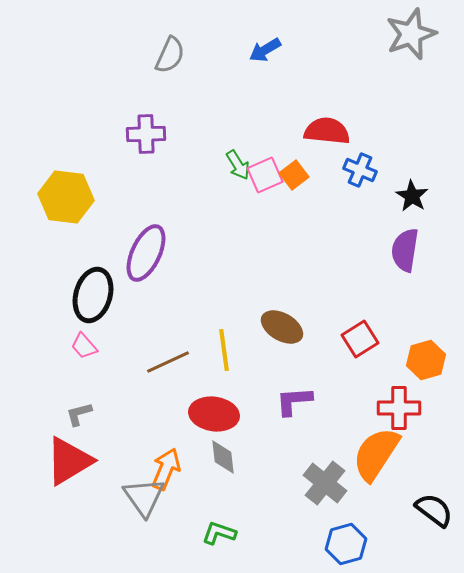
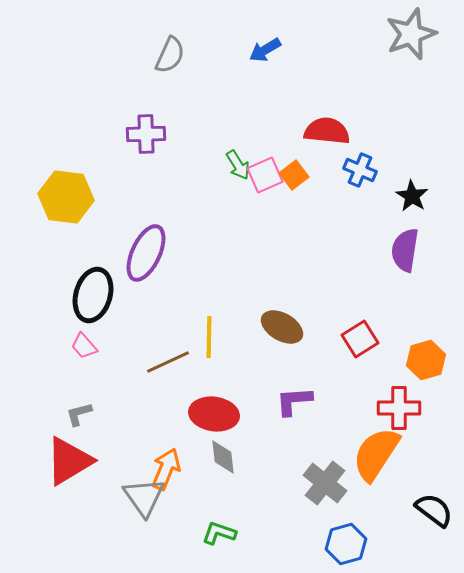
yellow line: moved 15 px left, 13 px up; rotated 9 degrees clockwise
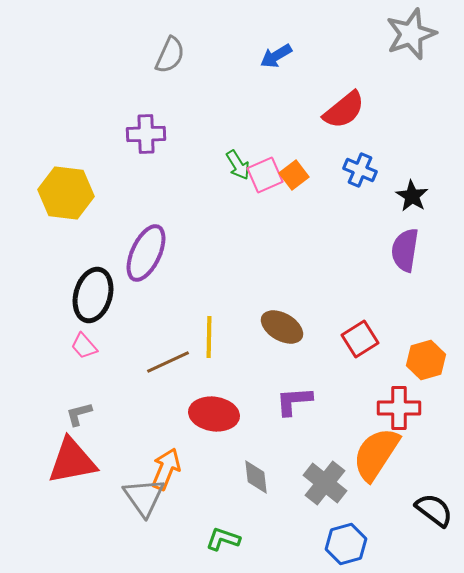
blue arrow: moved 11 px right, 6 px down
red semicircle: moved 17 px right, 21 px up; rotated 135 degrees clockwise
yellow hexagon: moved 4 px up
gray diamond: moved 33 px right, 20 px down
red triangle: moved 3 px right; rotated 20 degrees clockwise
green L-shape: moved 4 px right, 6 px down
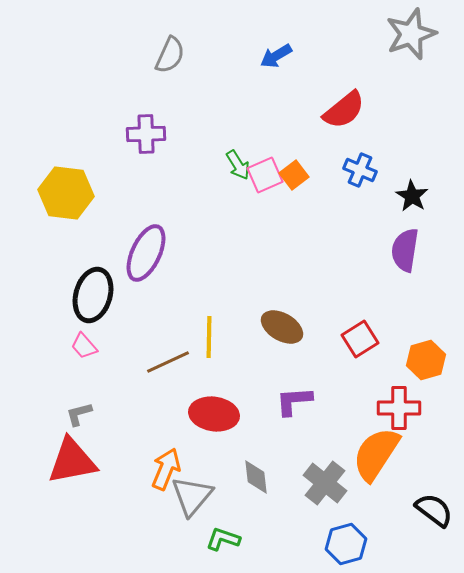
gray triangle: moved 48 px right, 1 px up; rotated 15 degrees clockwise
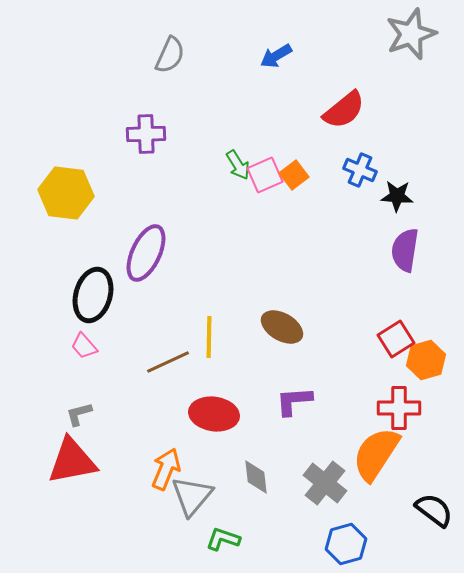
black star: moved 15 px left; rotated 28 degrees counterclockwise
red square: moved 36 px right
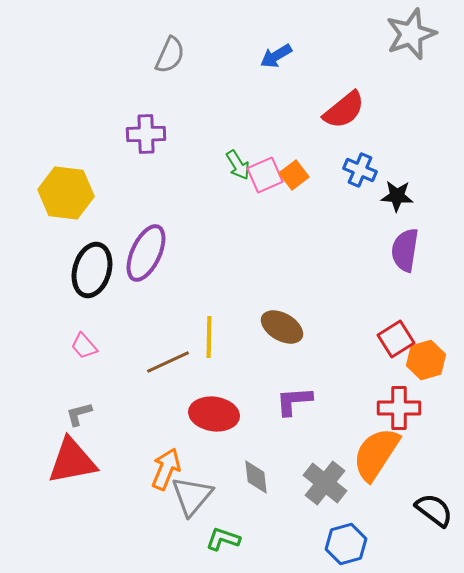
black ellipse: moved 1 px left, 25 px up
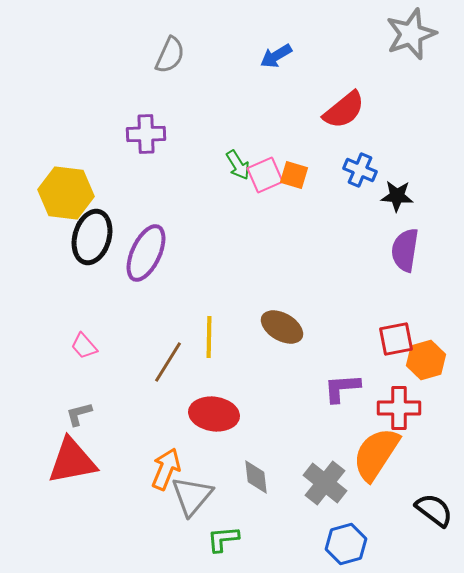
orange square: rotated 36 degrees counterclockwise
black ellipse: moved 33 px up
red square: rotated 21 degrees clockwise
brown line: rotated 33 degrees counterclockwise
purple L-shape: moved 48 px right, 13 px up
green L-shape: rotated 24 degrees counterclockwise
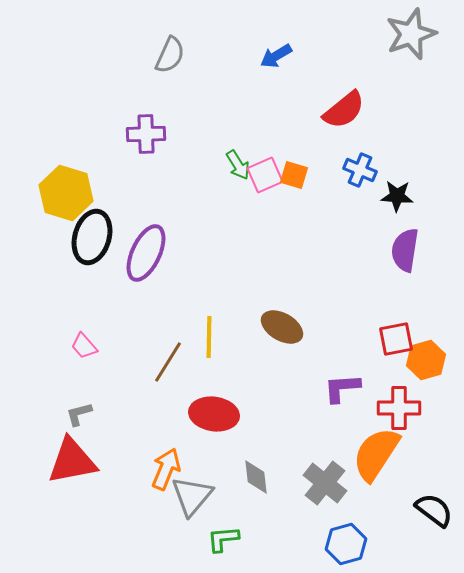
yellow hexagon: rotated 10 degrees clockwise
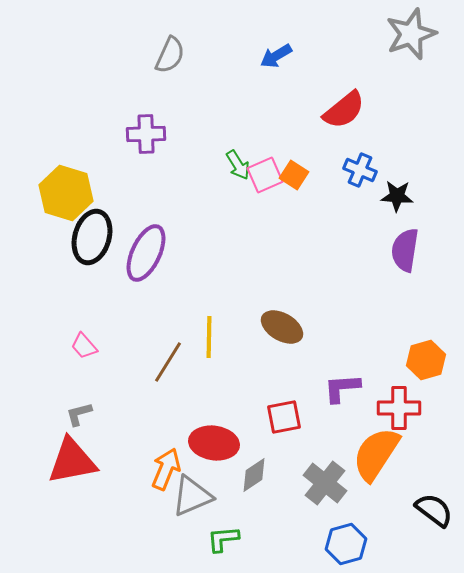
orange square: rotated 16 degrees clockwise
red square: moved 112 px left, 78 px down
red ellipse: moved 29 px down
gray diamond: moved 2 px left, 2 px up; rotated 63 degrees clockwise
gray triangle: rotated 27 degrees clockwise
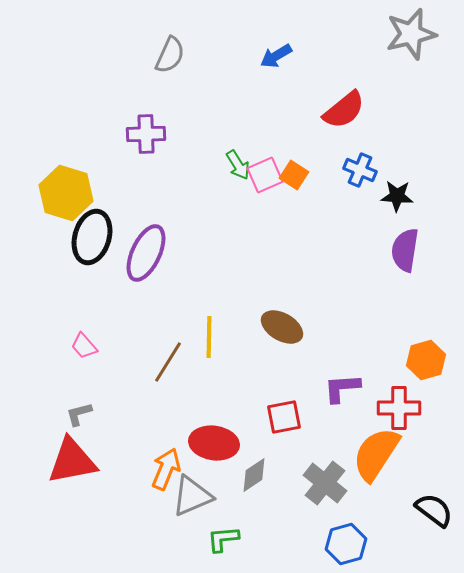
gray star: rotated 6 degrees clockwise
